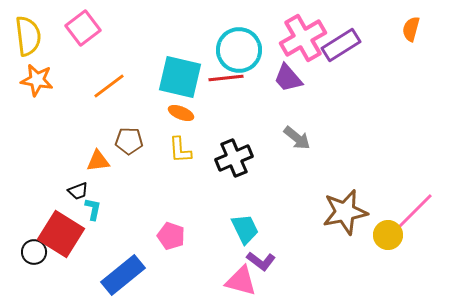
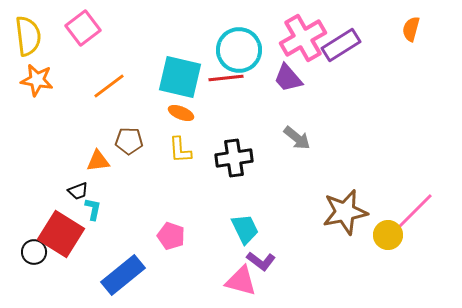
black cross: rotated 15 degrees clockwise
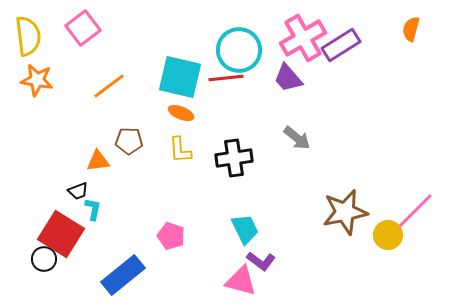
black circle: moved 10 px right, 7 px down
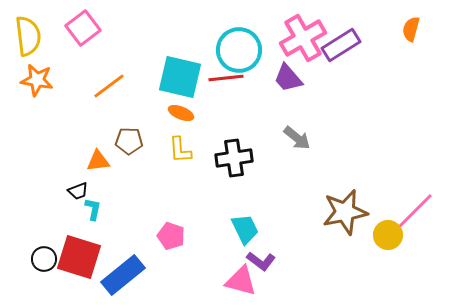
red square: moved 18 px right, 23 px down; rotated 15 degrees counterclockwise
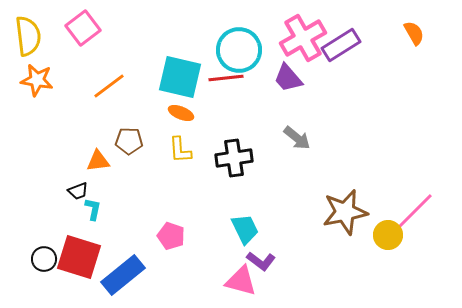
orange semicircle: moved 3 px right, 4 px down; rotated 135 degrees clockwise
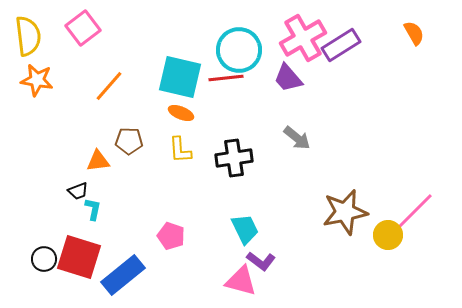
orange line: rotated 12 degrees counterclockwise
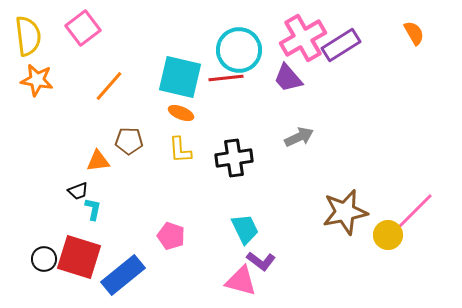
gray arrow: moved 2 px right, 1 px up; rotated 64 degrees counterclockwise
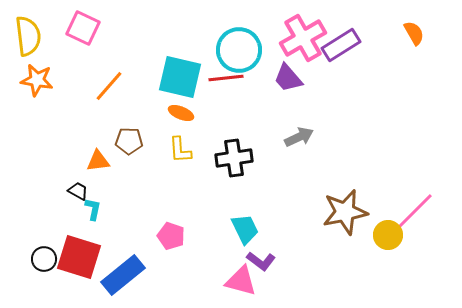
pink square: rotated 28 degrees counterclockwise
black trapezoid: rotated 130 degrees counterclockwise
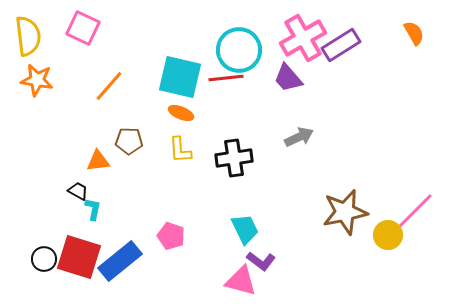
blue rectangle: moved 3 px left, 14 px up
